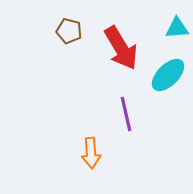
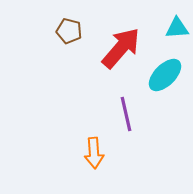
red arrow: rotated 108 degrees counterclockwise
cyan ellipse: moved 3 px left
orange arrow: moved 3 px right
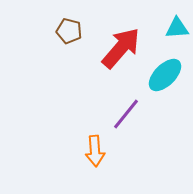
purple line: rotated 52 degrees clockwise
orange arrow: moved 1 px right, 2 px up
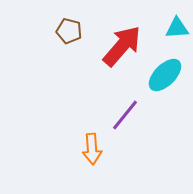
red arrow: moved 1 px right, 2 px up
purple line: moved 1 px left, 1 px down
orange arrow: moved 3 px left, 2 px up
